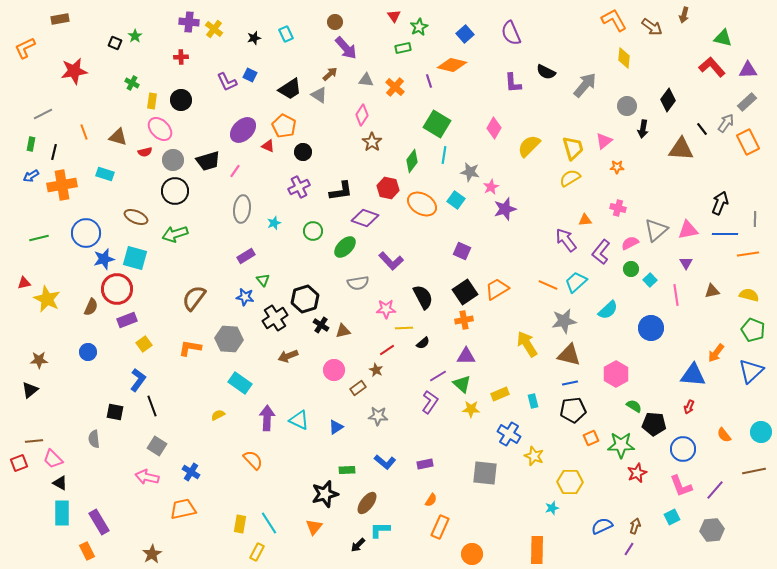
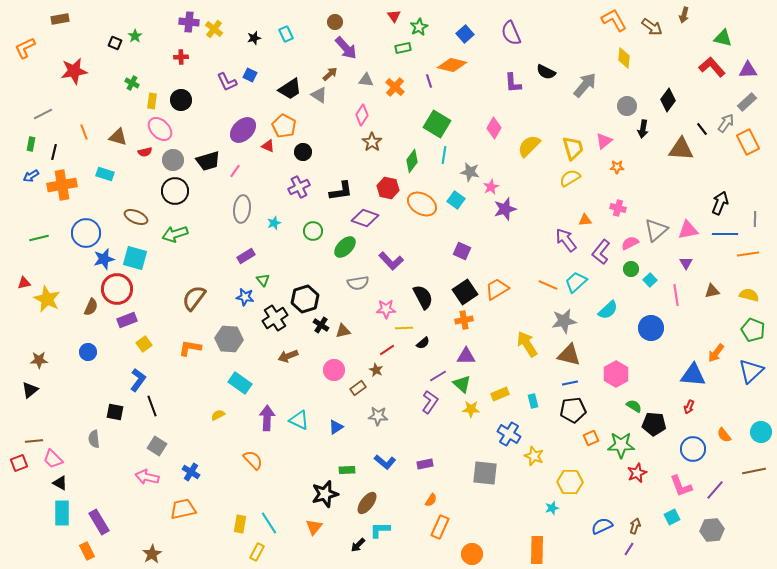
blue circle at (683, 449): moved 10 px right
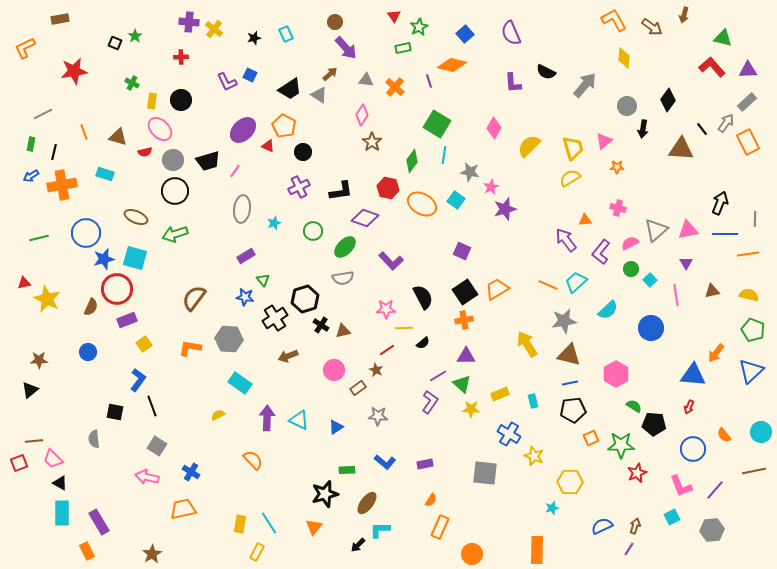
gray semicircle at (358, 283): moved 15 px left, 5 px up
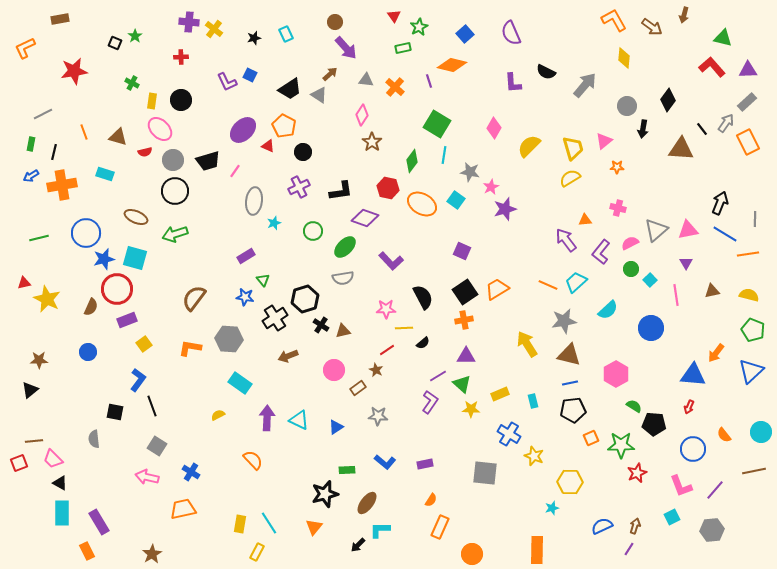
gray ellipse at (242, 209): moved 12 px right, 8 px up
blue line at (725, 234): rotated 30 degrees clockwise
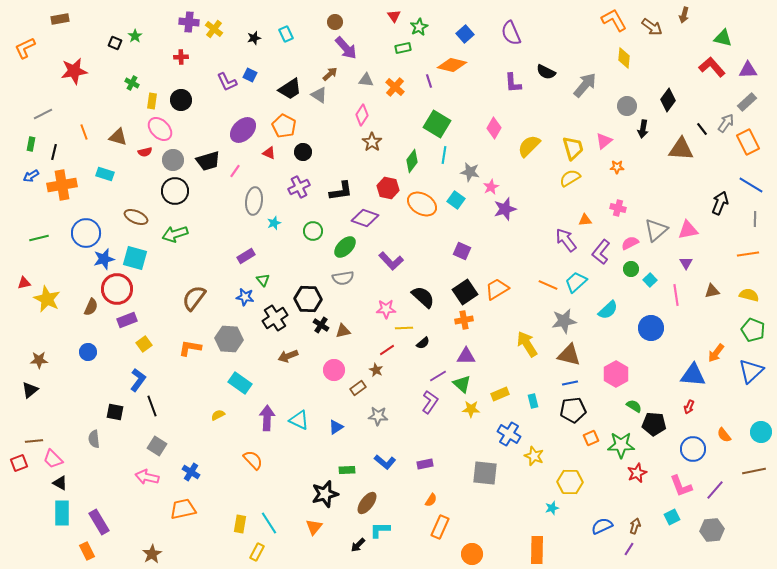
red triangle at (268, 146): moved 1 px right, 7 px down
blue line at (725, 234): moved 26 px right, 49 px up
black semicircle at (423, 297): rotated 20 degrees counterclockwise
black hexagon at (305, 299): moved 3 px right; rotated 20 degrees clockwise
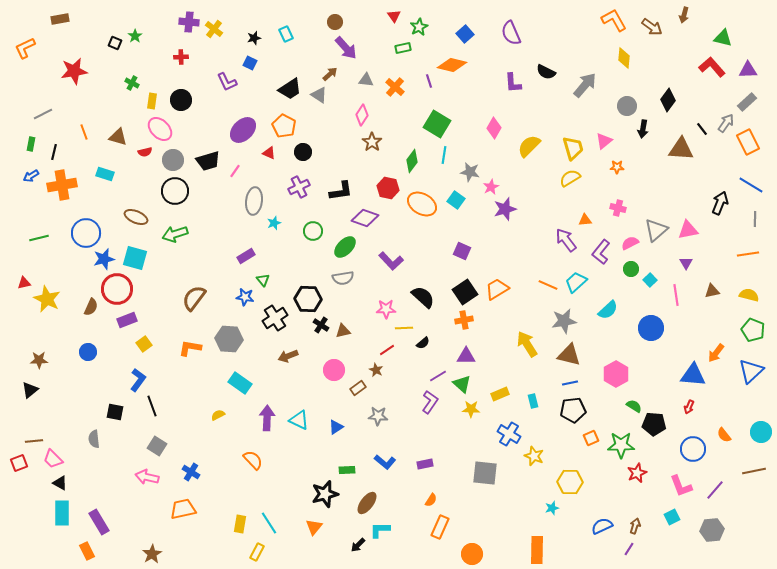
blue square at (250, 75): moved 12 px up
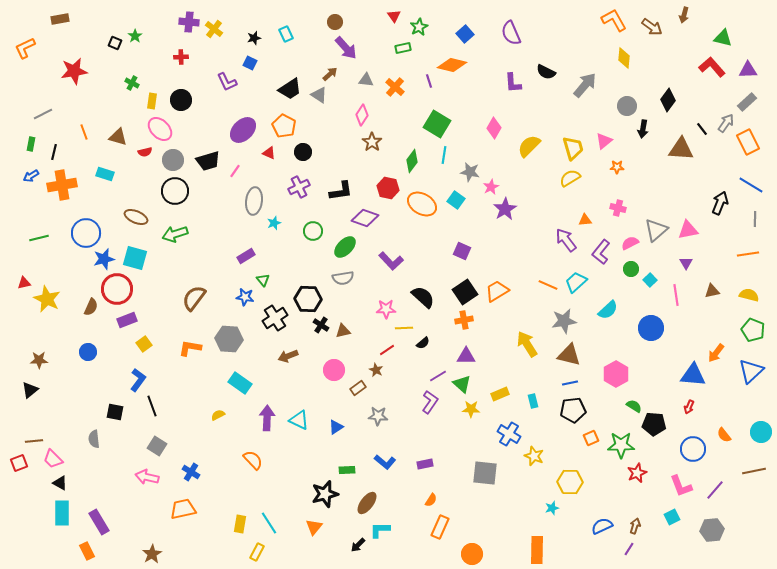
purple star at (505, 209): rotated 15 degrees counterclockwise
orange trapezoid at (497, 289): moved 2 px down
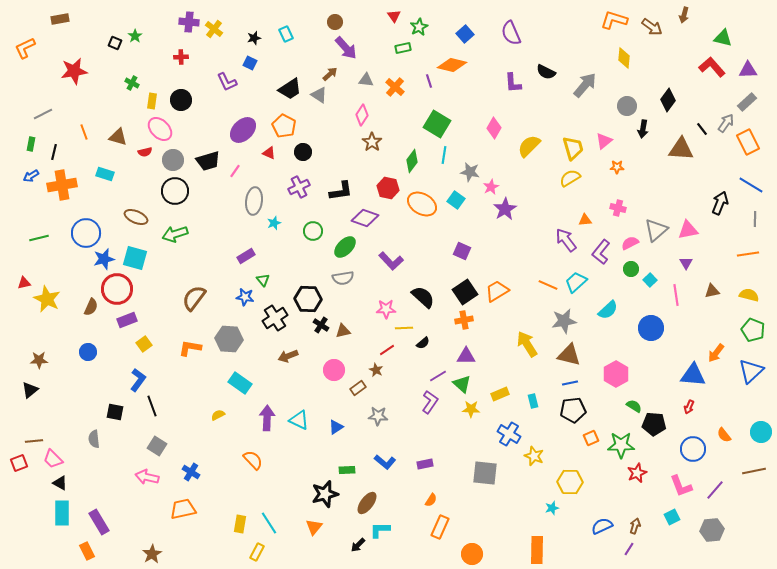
orange L-shape at (614, 20): rotated 44 degrees counterclockwise
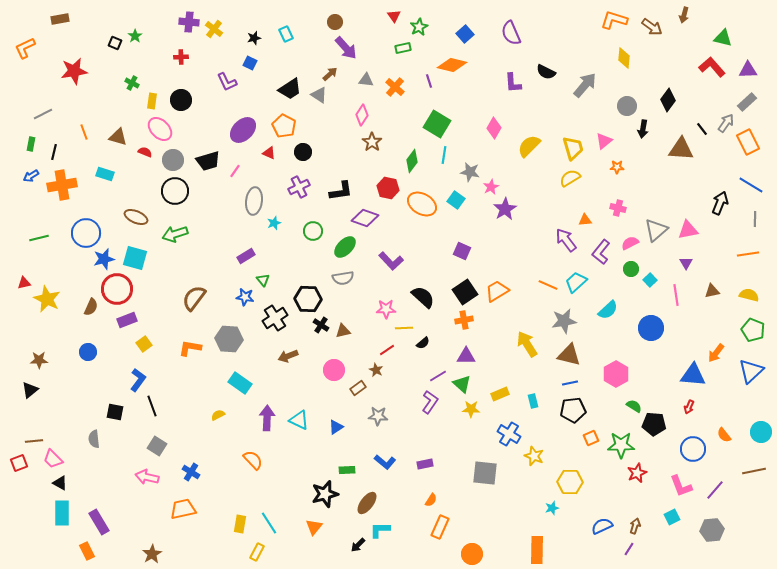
red semicircle at (145, 152): rotated 144 degrees counterclockwise
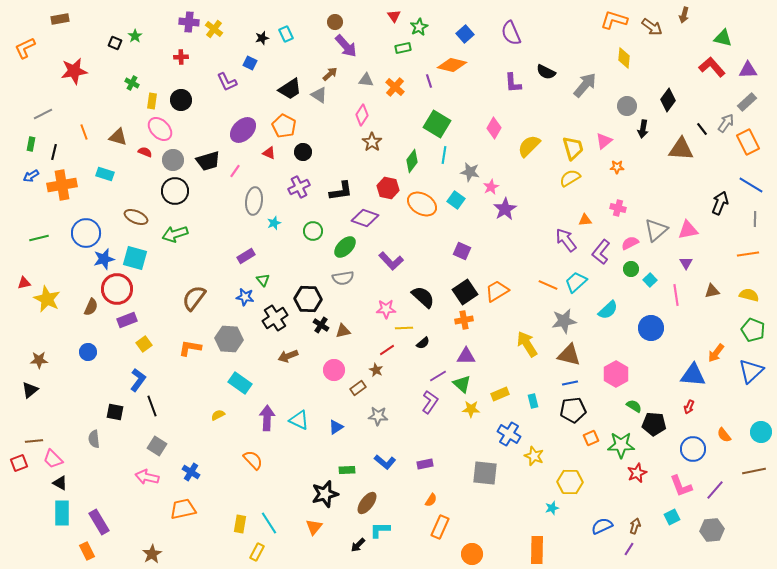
black star at (254, 38): moved 8 px right
purple arrow at (346, 48): moved 2 px up
